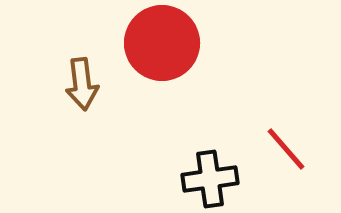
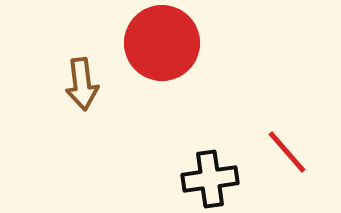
red line: moved 1 px right, 3 px down
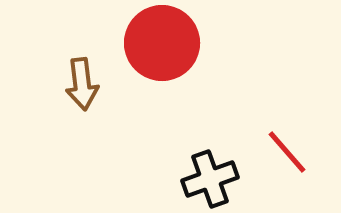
black cross: rotated 12 degrees counterclockwise
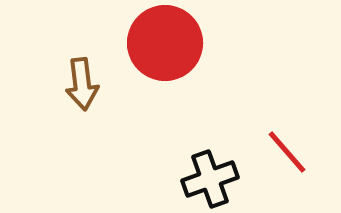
red circle: moved 3 px right
